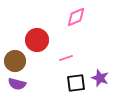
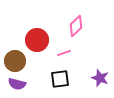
pink diamond: moved 9 px down; rotated 20 degrees counterclockwise
pink line: moved 2 px left, 5 px up
black square: moved 16 px left, 4 px up
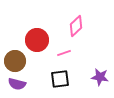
purple star: moved 1 px up; rotated 12 degrees counterclockwise
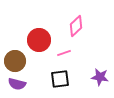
red circle: moved 2 px right
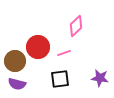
red circle: moved 1 px left, 7 px down
purple star: moved 1 px down
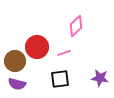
red circle: moved 1 px left
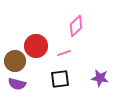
red circle: moved 1 px left, 1 px up
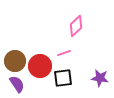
red circle: moved 4 px right, 20 px down
black square: moved 3 px right, 1 px up
purple semicircle: rotated 138 degrees counterclockwise
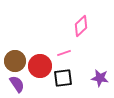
pink diamond: moved 5 px right
